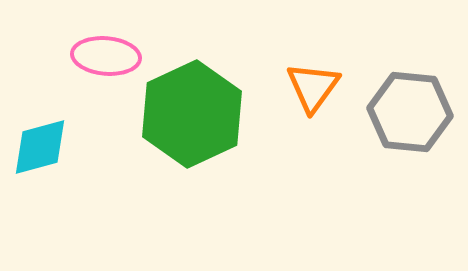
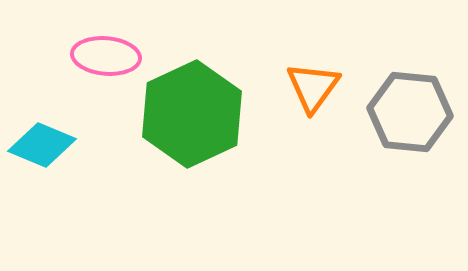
cyan diamond: moved 2 px right, 2 px up; rotated 38 degrees clockwise
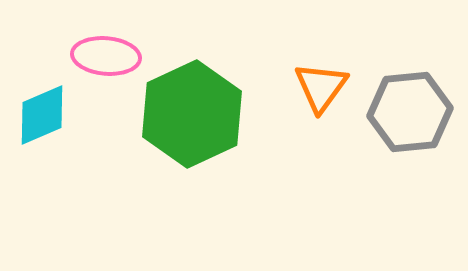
orange triangle: moved 8 px right
gray hexagon: rotated 12 degrees counterclockwise
cyan diamond: moved 30 px up; rotated 46 degrees counterclockwise
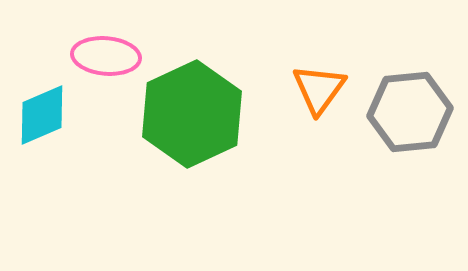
orange triangle: moved 2 px left, 2 px down
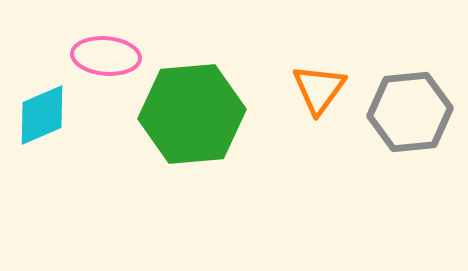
green hexagon: rotated 20 degrees clockwise
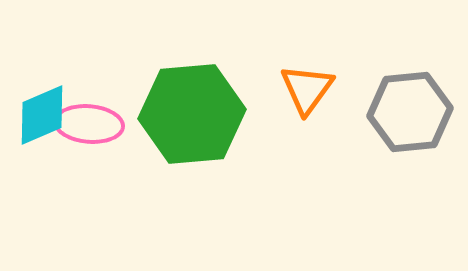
pink ellipse: moved 17 px left, 68 px down
orange triangle: moved 12 px left
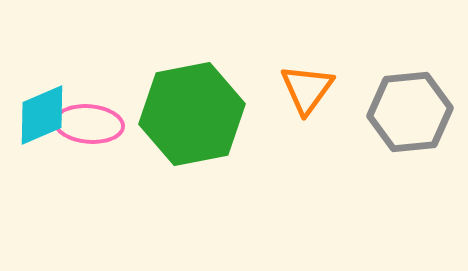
green hexagon: rotated 6 degrees counterclockwise
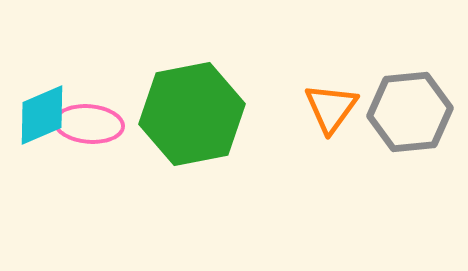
orange triangle: moved 24 px right, 19 px down
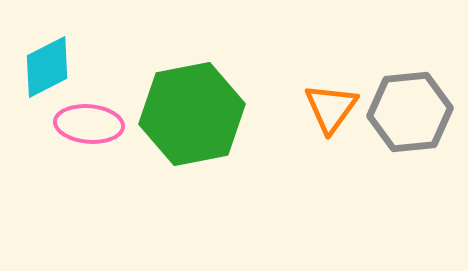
cyan diamond: moved 5 px right, 48 px up; rotated 4 degrees counterclockwise
